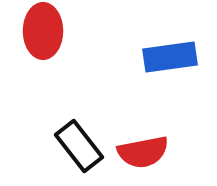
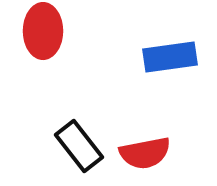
red semicircle: moved 2 px right, 1 px down
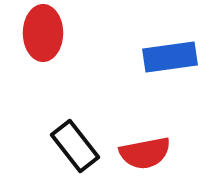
red ellipse: moved 2 px down
black rectangle: moved 4 px left
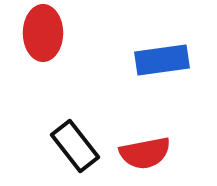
blue rectangle: moved 8 px left, 3 px down
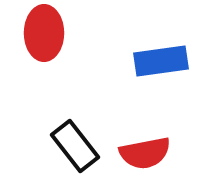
red ellipse: moved 1 px right
blue rectangle: moved 1 px left, 1 px down
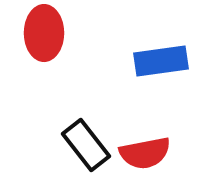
black rectangle: moved 11 px right, 1 px up
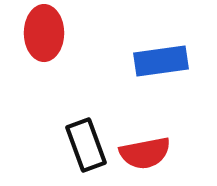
black rectangle: rotated 18 degrees clockwise
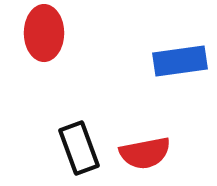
blue rectangle: moved 19 px right
black rectangle: moved 7 px left, 3 px down
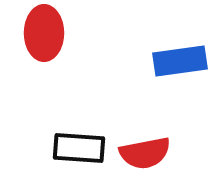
black rectangle: rotated 66 degrees counterclockwise
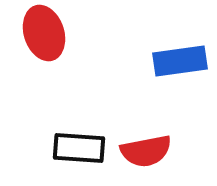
red ellipse: rotated 18 degrees counterclockwise
red semicircle: moved 1 px right, 2 px up
